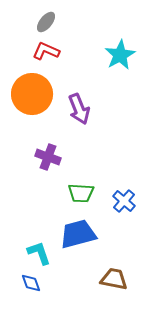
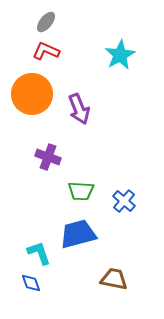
green trapezoid: moved 2 px up
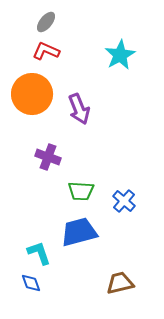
blue trapezoid: moved 1 px right, 2 px up
brown trapezoid: moved 6 px right, 4 px down; rotated 24 degrees counterclockwise
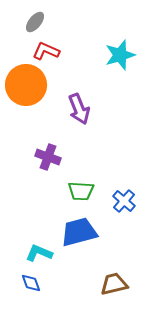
gray ellipse: moved 11 px left
cyan star: rotated 12 degrees clockwise
orange circle: moved 6 px left, 9 px up
cyan L-shape: rotated 48 degrees counterclockwise
brown trapezoid: moved 6 px left, 1 px down
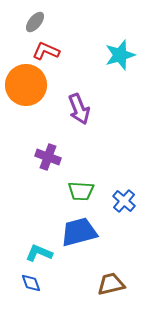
brown trapezoid: moved 3 px left
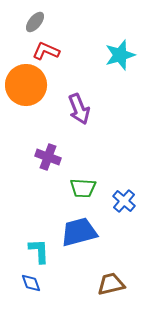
green trapezoid: moved 2 px right, 3 px up
cyan L-shape: moved 2 px up; rotated 64 degrees clockwise
